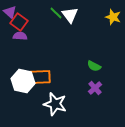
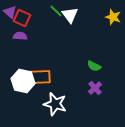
green line: moved 2 px up
red square: moved 3 px right, 4 px up; rotated 12 degrees counterclockwise
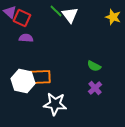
purple semicircle: moved 6 px right, 2 px down
white star: rotated 10 degrees counterclockwise
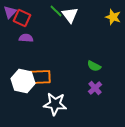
purple triangle: rotated 32 degrees clockwise
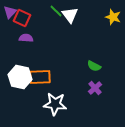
white hexagon: moved 3 px left, 4 px up
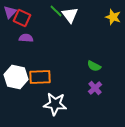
white hexagon: moved 4 px left
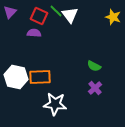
red square: moved 17 px right, 2 px up
purple semicircle: moved 8 px right, 5 px up
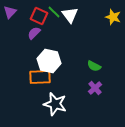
green line: moved 2 px left, 1 px down
purple semicircle: rotated 48 degrees counterclockwise
white hexagon: moved 33 px right, 16 px up
white star: rotated 10 degrees clockwise
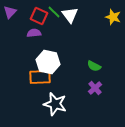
purple semicircle: rotated 40 degrees clockwise
white hexagon: moved 1 px left, 1 px down
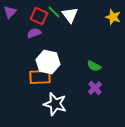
purple semicircle: rotated 16 degrees counterclockwise
